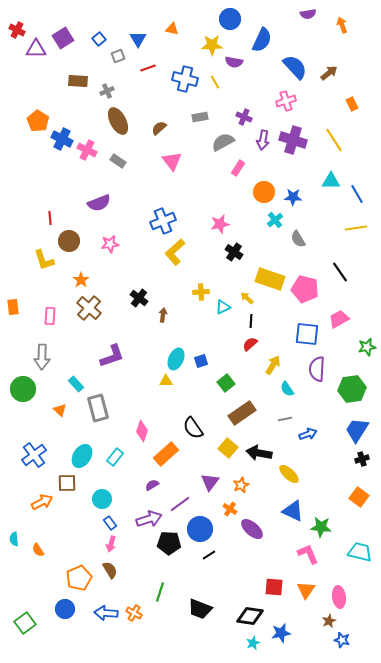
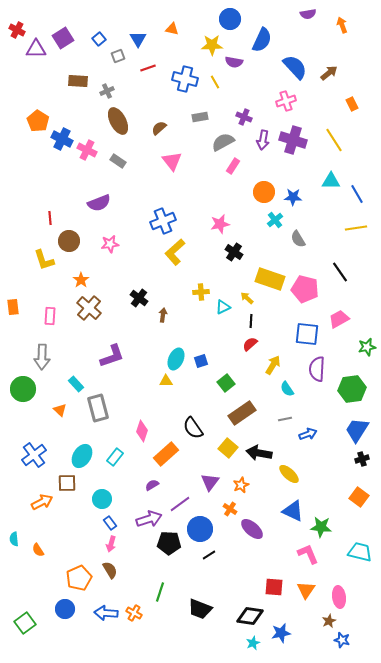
pink rectangle at (238, 168): moved 5 px left, 2 px up
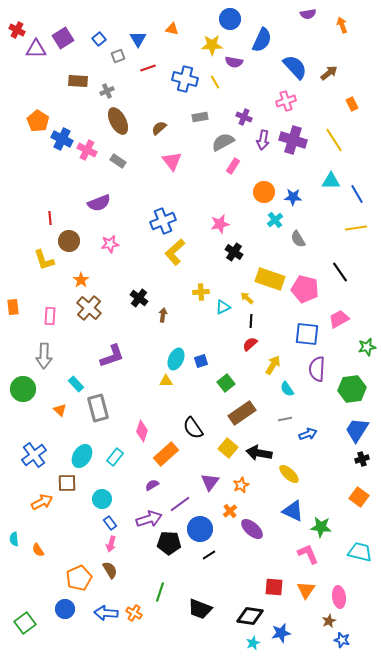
gray arrow at (42, 357): moved 2 px right, 1 px up
orange cross at (230, 509): moved 2 px down; rotated 16 degrees clockwise
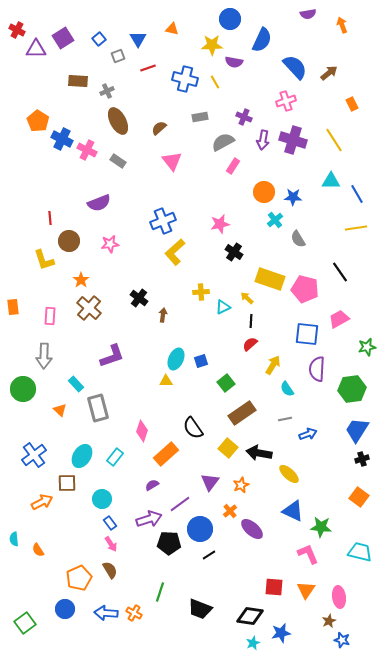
pink arrow at (111, 544): rotated 49 degrees counterclockwise
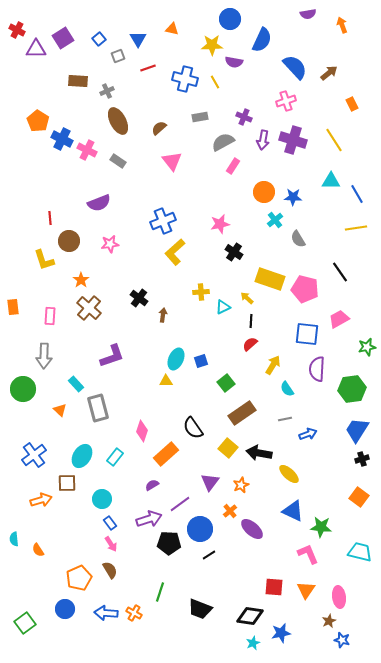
orange arrow at (42, 502): moved 1 px left, 2 px up; rotated 10 degrees clockwise
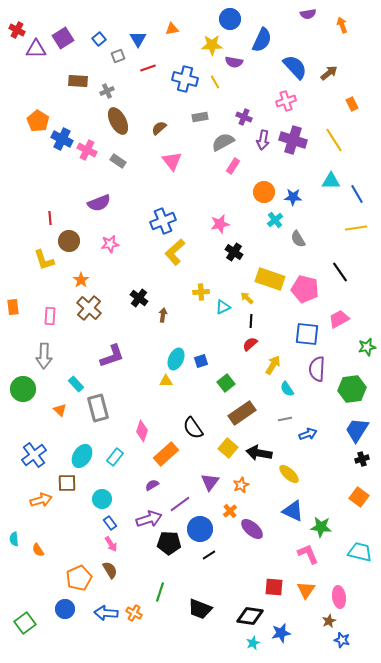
orange triangle at (172, 29): rotated 24 degrees counterclockwise
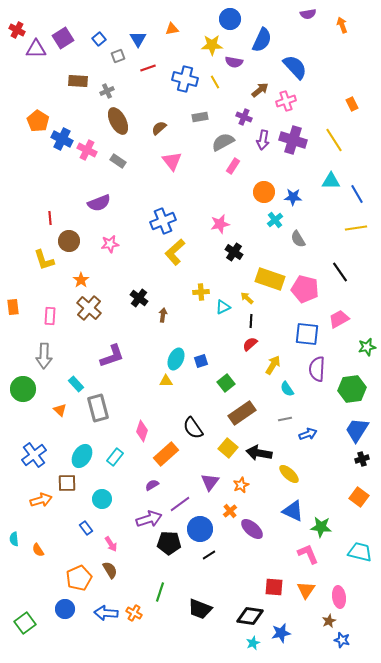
brown arrow at (329, 73): moved 69 px left, 17 px down
blue rectangle at (110, 523): moved 24 px left, 5 px down
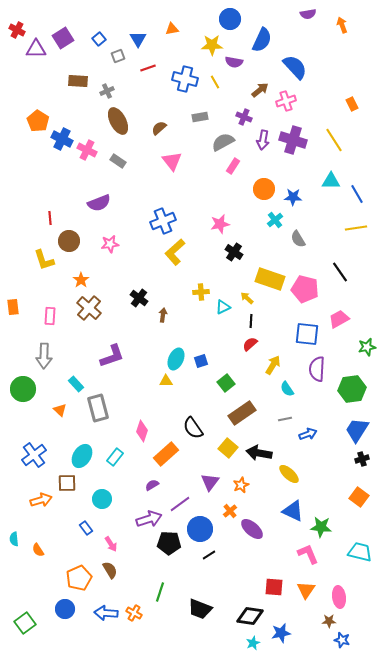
orange circle at (264, 192): moved 3 px up
brown star at (329, 621): rotated 24 degrees clockwise
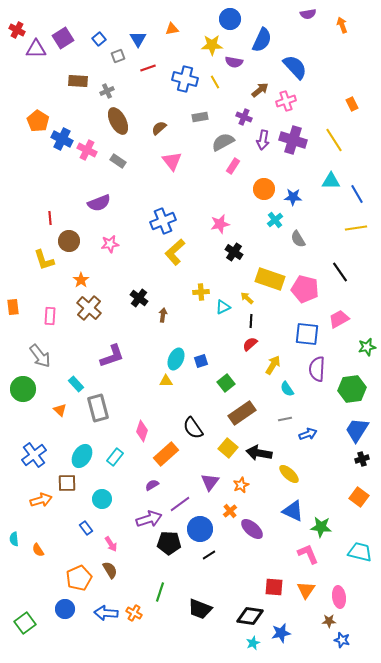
gray arrow at (44, 356): moved 4 px left; rotated 40 degrees counterclockwise
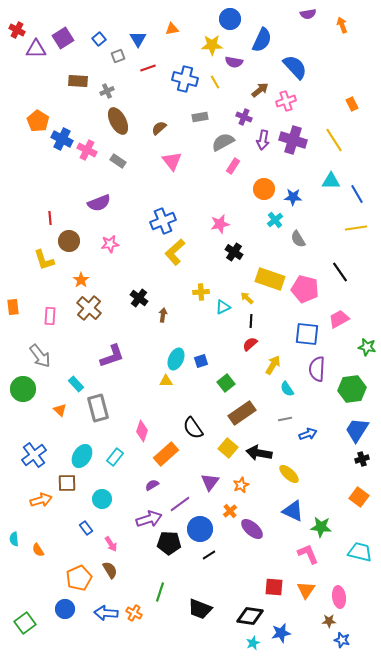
green star at (367, 347): rotated 24 degrees clockwise
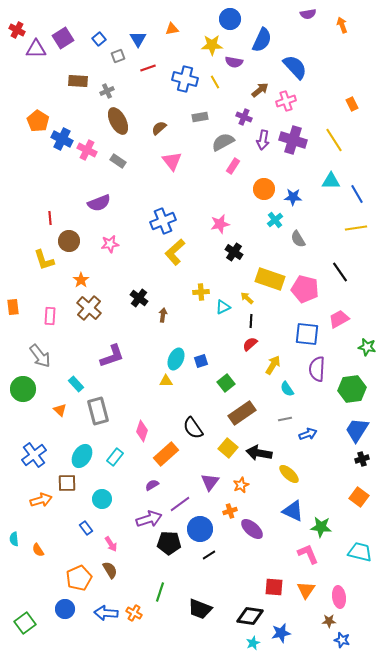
gray rectangle at (98, 408): moved 3 px down
orange cross at (230, 511): rotated 24 degrees clockwise
